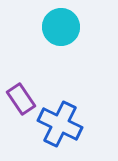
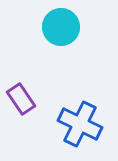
blue cross: moved 20 px right
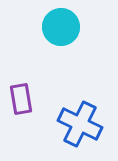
purple rectangle: rotated 24 degrees clockwise
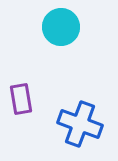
blue cross: rotated 6 degrees counterclockwise
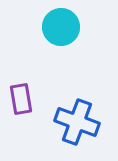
blue cross: moved 3 px left, 2 px up
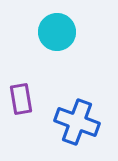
cyan circle: moved 4 px left, 5 px down
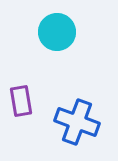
purple rectangle: moved 2 px down
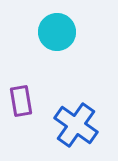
blue cross: moved 1 px left, 3 px down; rotated 15 degrees clockwise
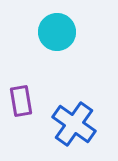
blue cross: moved 2 px left, 1 px up
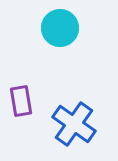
cyan circle: moved 3 px right, 4 px up
